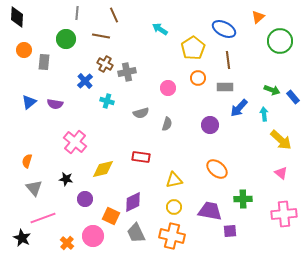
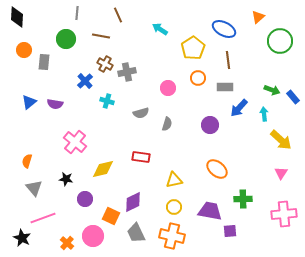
brown line at (114, 15): moved 4 px right
pink triangle at (281, 173): rotated 24 degrees clockwise
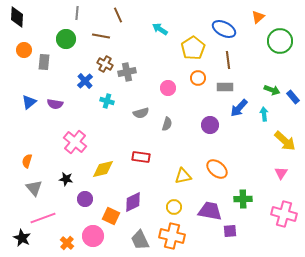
yellow arrow at (281, 140): moved 4 px right, 1 px down
yellow triangle at (174, 180): moved 9 px right, 4 px up
pink cross at (284, 214): rotated 20 degrees clockwise
gray trapezoid at (136, 233): moved 4 px right, 7 px down
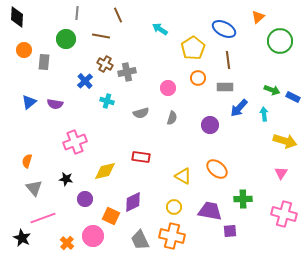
blue rectangle at (293, 97): rotated 24 degrees counterclockwise
gray semicircle at (167, 124): moved 5 px right, 6 px up
yellow arrow at (285, 141): rotated 25 degrees counterclockwise
pink cross at (75, 142): rotated 30 degrees clockwise
yellow diamond at (103, 169): moved 2 px right, 2 px down
yellow triangle at (183, 176): rotated 42 degrees clockwise
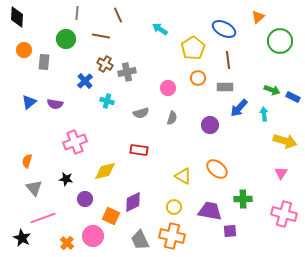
red rectangle at (141, 157): moved 2 px left, 7 px up
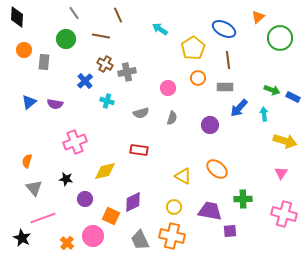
gray line at (77, 13): moved 3 px left; rotated 40 degrees counterclockwise
green circle at (280, 41): moved 3 px up
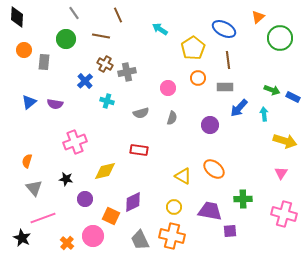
orange ellipse at (217, 169): moved 3 px left
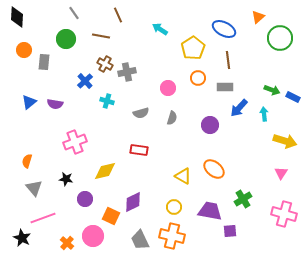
green cross at (243, 199): rotated 30 degrees counterclockwise
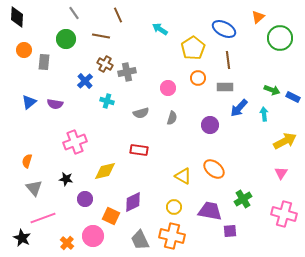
yellow arrow at (285, 141): rotated 45 degrees counterclockwise
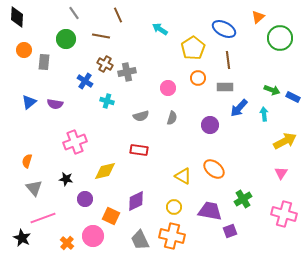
blue cross at (85, 81): rotated 14 degrees counterclockwise
gray semicircle at (141, 113): moved 3 px down
purple diamond at (133, 202): moved 3 px right, 1 px up
purple square at (230, 231): rotated 16 degrees counterclockwise
